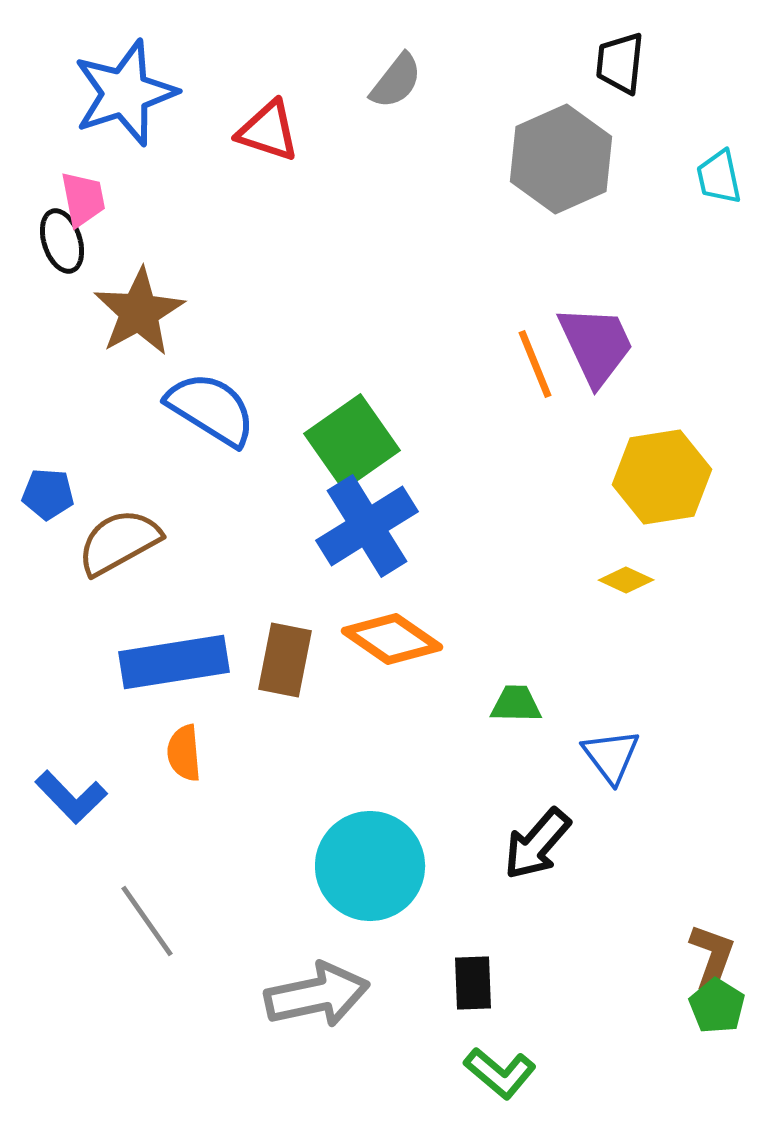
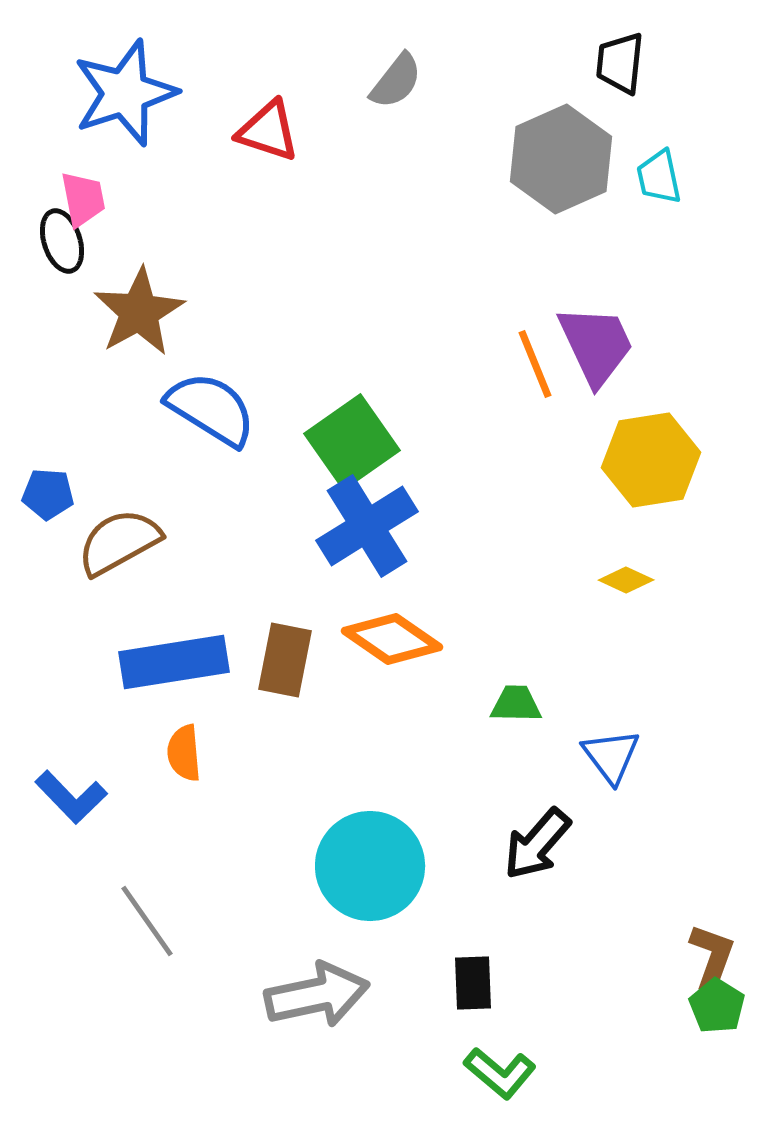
cyan trapezoid: moved 60 px left
yellow hexagon: moved 11 px left, 17 px up
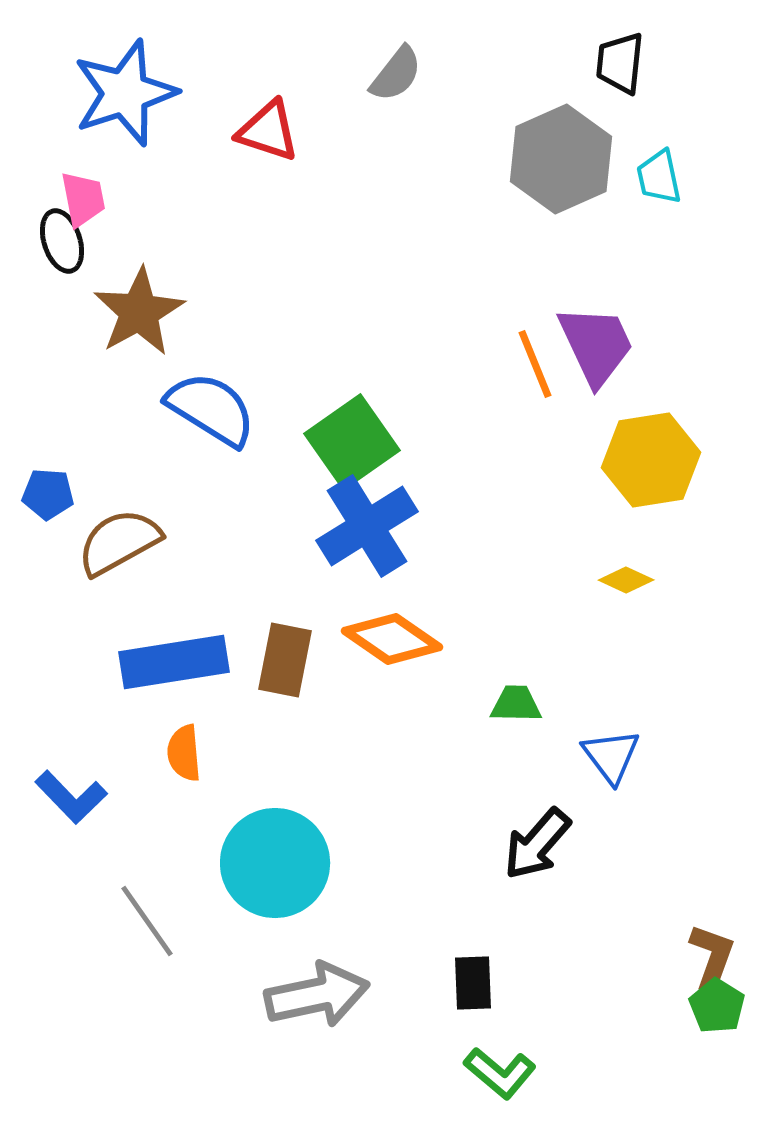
gray semicircle: moved 7 px up
cyan circle: moved 95 px left, 3 px up
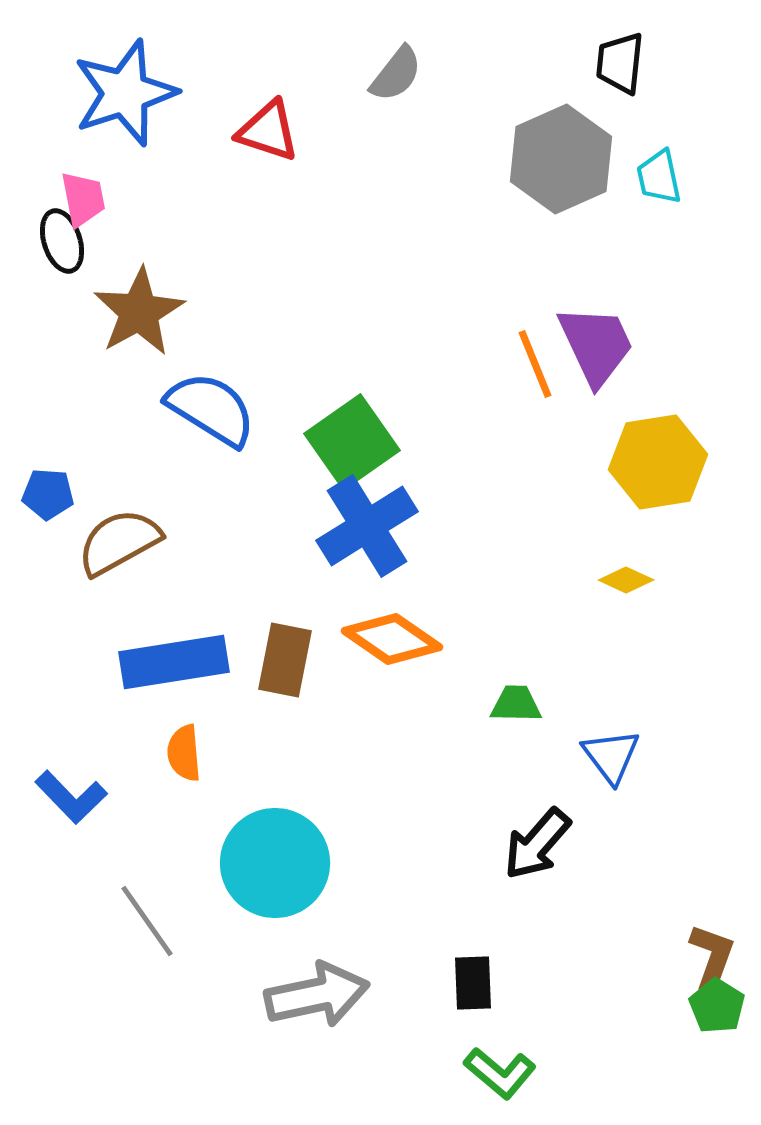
yellow hexagon: moved 7 px right, 2 px down
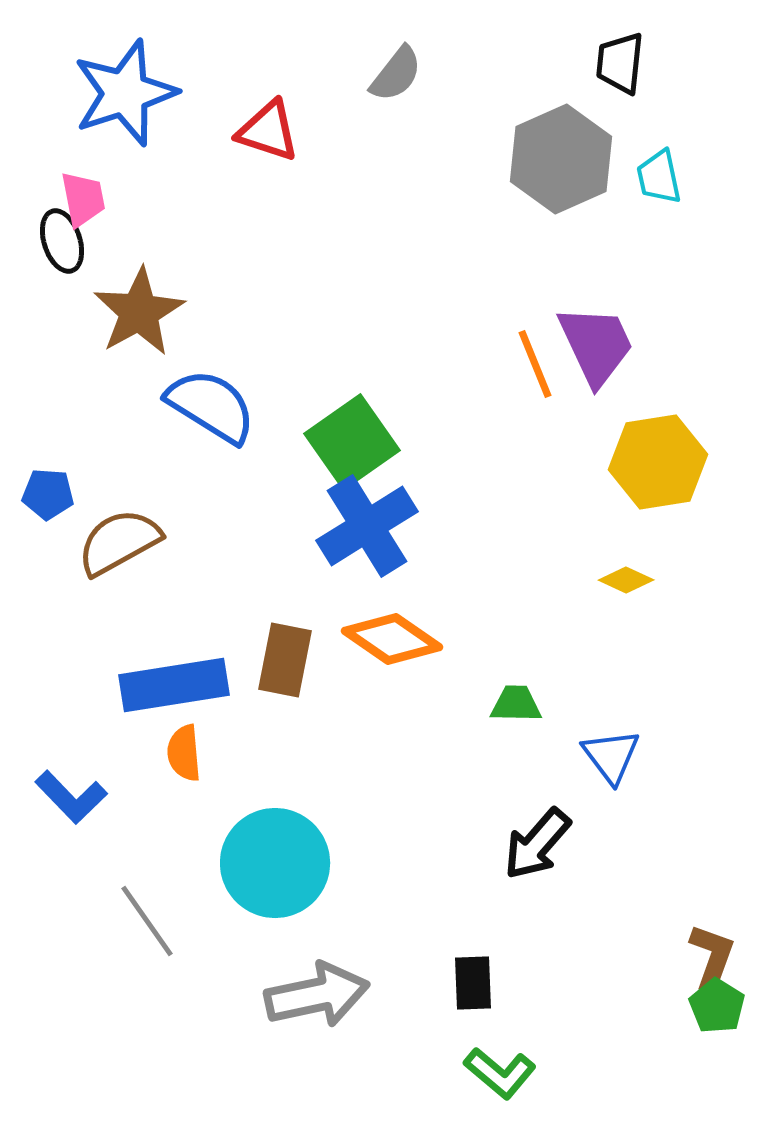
blue semicircle: moved 3 px up
blue rectangle: moved 23 px down
